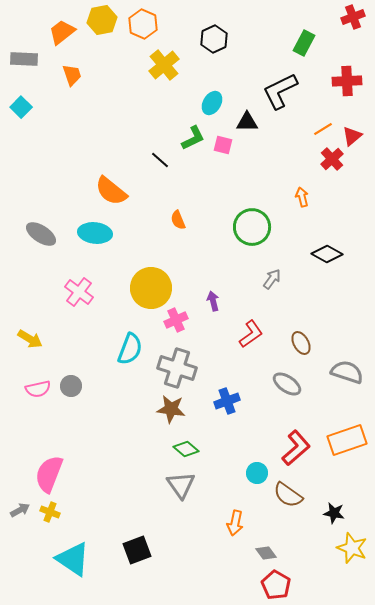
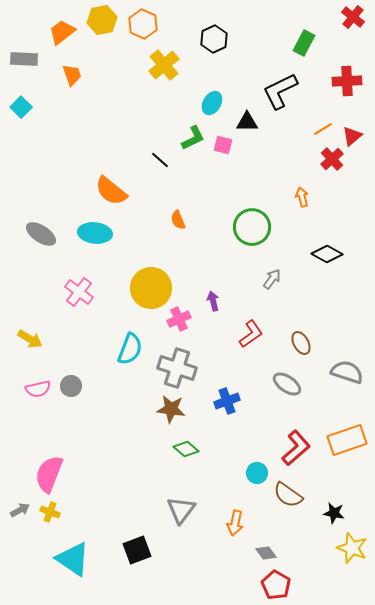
red cross at (353, 17): rotated 30 degrees counterclockwise
pink cross at (176, 320): moved 3 px right, 1 px up
gray triangle at (181, 485): moved 25 px down; rotated 12 degrees clockwise
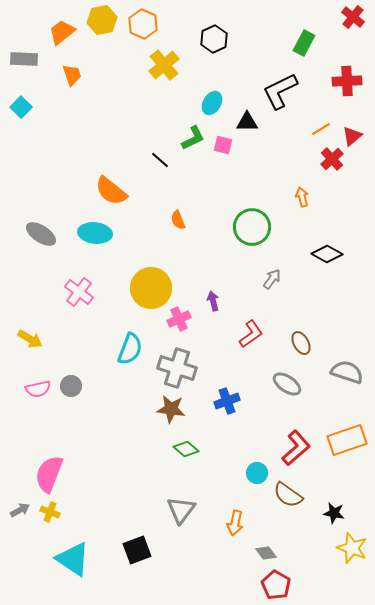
orange line at (323, 129): moved 2 px left
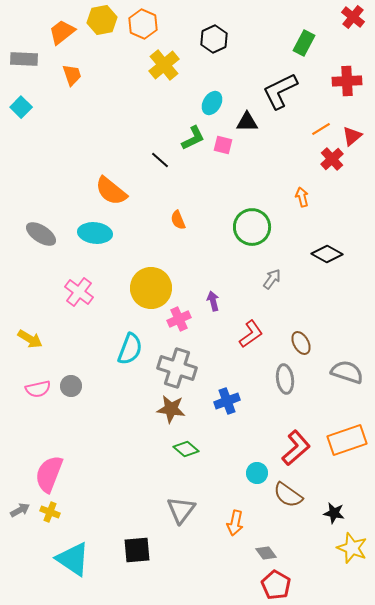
gray ellipse at (287, 384): moved 2 px left, 5 px up; rotated 48 degrees clockwise
black square at (137, 550): rotated 16 degrees clockwise
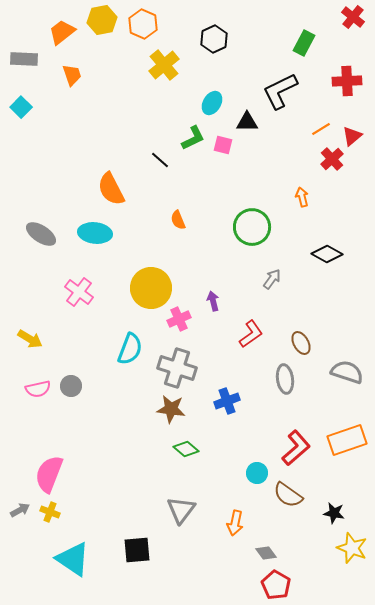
orange semicircle at (111, 191): moved 2 px up; rotated 24 degrees clockwise
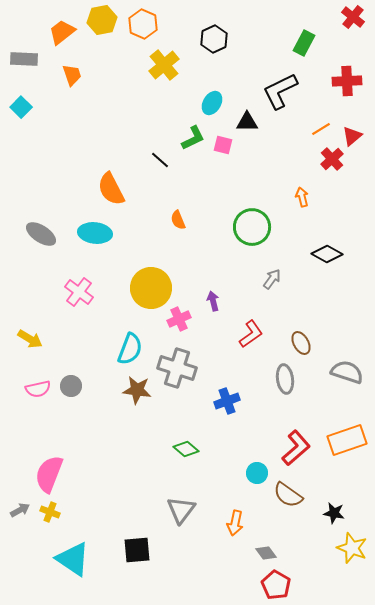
brown star at (171, 409): moved 34 px left, 19 px up
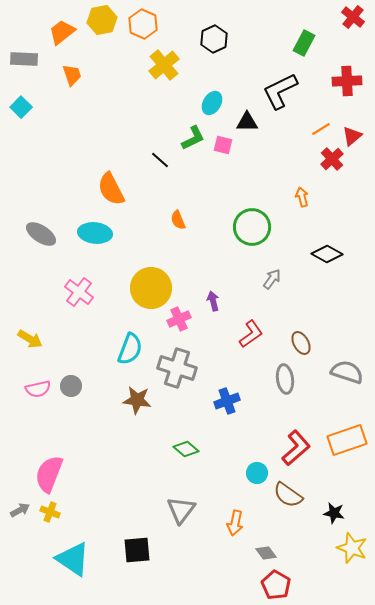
brown star at (137, 390): moved 10 px down
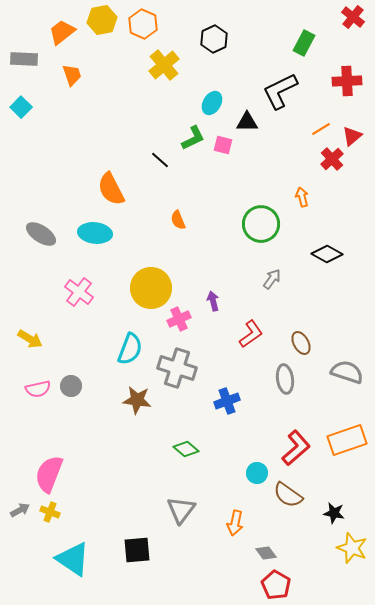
green circle at (252, 227): moved 9 px right, 3 px up
